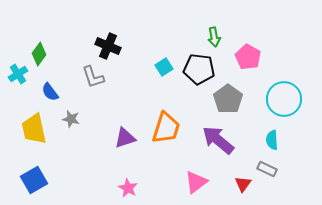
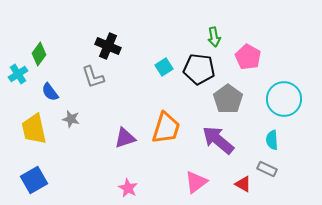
red triangle: rotated 36 degrees counterclockwise
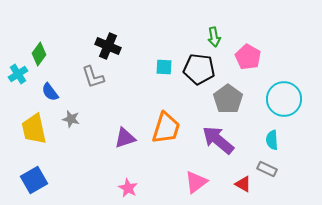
cyan square: rotated 36 degrees clockwise
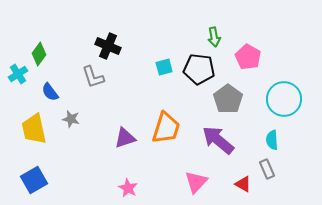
cyan square: rotated 18 degrees counterclockwise
gray rectangle: rotated 42 degrees clockwise
pink triangle: rotated 10 degrees counterclockwise
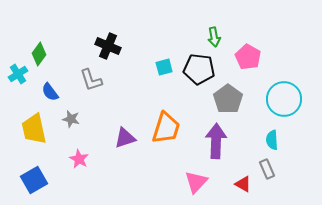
gray L-shape: moved 2 px left, 3 px down
purple arrow: moved 2 px left, 1 px down; rotated 52 degrees clockwise
pink star: moved 49 px left, 29 px up
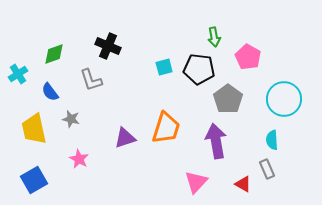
green diamond: moved 15 px right; rotated 35 degrees clockwise
purple arrow: rotated 12 degrees counterclockwise
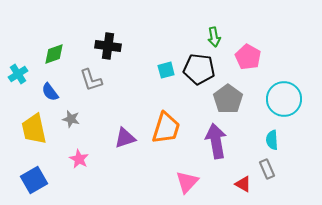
black cross: rotated 15 degrees counterclockwise
cyan square: moved 2 px right, 3 px down
pink triangle: moved 9 px left
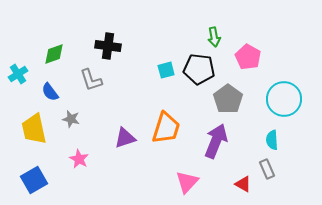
purple arrow: rotated 32 degrees clockwise
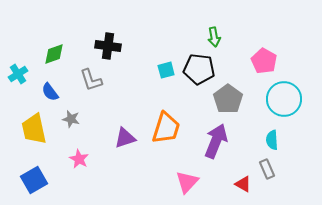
pink pentagon: moved 16 px right, 4 px down
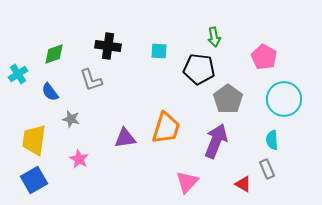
pink pentagon: moved 4 px up
cyan square: moved 7 px left, 19 px up; rotated 18 degrees clockwise
yellow trapezoid: moved 11 px down; rotated 20 degrees clockwise
purple triangle: rotated 10 degrees clockwise
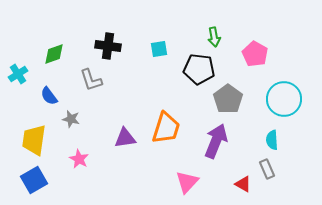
cyan square: moved 2 px up; rotated 12 degrees counterclockwise
pink pentagon: moved 9 px left, 3 px up
blue semicircle: moved 1 px left, 4 px down
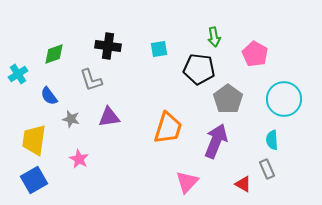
orange trapezoid: moved 2 px right
purple triangle: moved 16 px left, 21 px up
